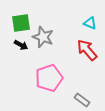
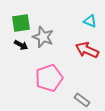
cyan triangle: moved 2 px up
red arrow: rotated 25 degrees counterclockwise
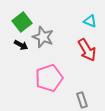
green square: moved 1 px right, 1 px up; rotated 30 degrees counterclockwise
red arrow: rotated 145 degrees counterclockwise
gray rectangle: rotated 35 degrees clockwise
